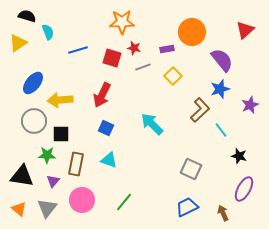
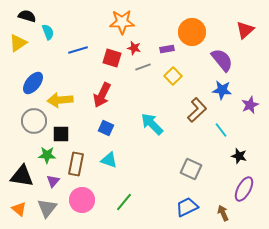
blue star: moved 2 px right, 1 px down; rotated 24 degrees clockwise
brown L-shape: moved 3 px left
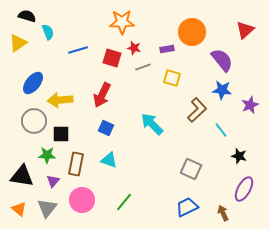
yellow square: moved 1 px left, 2 px down; rotated 30 degrees counterclockwise
